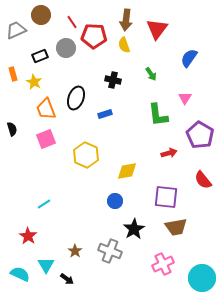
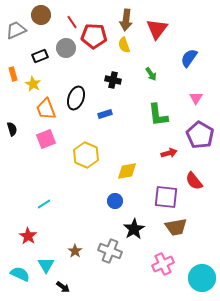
yellow star: moved 1 px left, 2 px down
pink triangle: moved 11 px right
red semicircle: moved 9 px left, 1 px down
black arrow: moved 4 px left, 8 px down
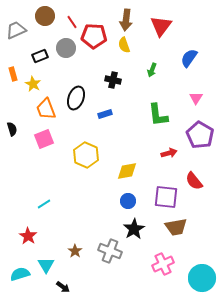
brown circle: moved 4 px right, 1 px down
red triangle: moved 4 px right, 3 px up
green arrow: moved 1 px right, 4 px up; rotated 56 degrees clockwise
pink square: moved 2 px left
blue circle: moved 13 px right
cyan semicircle: rotated 42 degrees counterclockwise
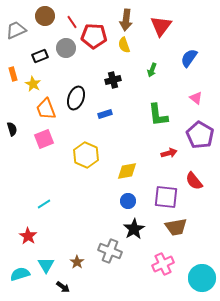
black cross: rotated 28 degrees counterclockwise
pink triangle: rotated 24 degrees counterclockwise
brown star: moved 2 px right, 11 px down
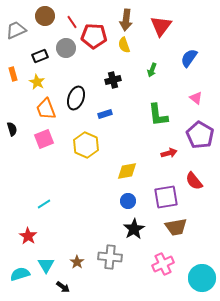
yellow star: moved 4 px right, 2 px up
yellow hexagon: moved 10 px up
purple square: rotated 15 degrees counterclockwise
gray cross: moved 6 px down; rotated 15 degrees counterclockwise
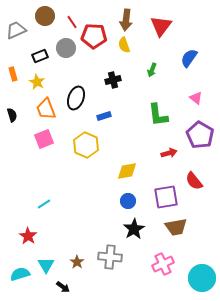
blue rectangle: moved 1 px left, 2 px down
black semicircle: moved 14 px up
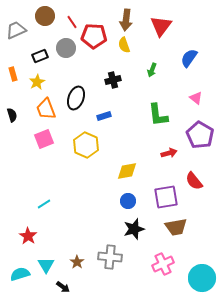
yellow star: rotated 14 degrees clockwise
black star: rotated 15 degrees clockwise
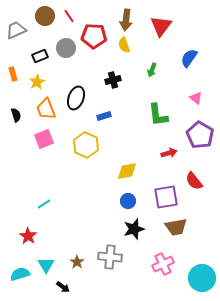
red line: moved 3 px left, 6 px up
black semicircle: moved 4 px right
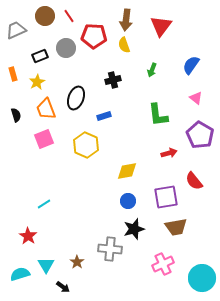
blue semicircle: moved 2 px right, 7 px down
gray cross: moved 8 px up
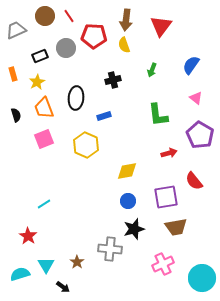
black ellipse: rotated 15 degrees counterclockwise
orange trapezoid: moved 2 px left, 1 px up
